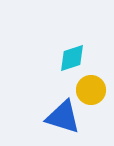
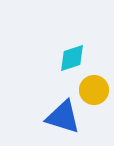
yellow circle: moved 3 px right
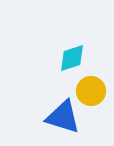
yellow circle: moved 3 px left, 1 px down
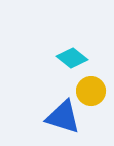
cyan diamond: rotated 56 degrees clockwise
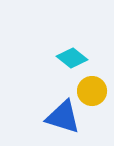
yellow circle: moved 1 px right
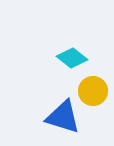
yellow circle: moved 1 px right
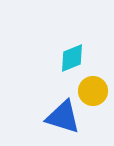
cyan diamond: rotated 60 degrees counterclockwise
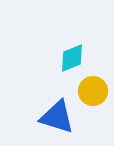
blue triangle: moved 6 px left
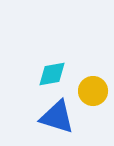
cyan diamond: moved 20 px left, 16 px down; rotated 12 degrees clockwise
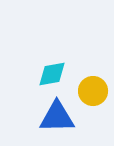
blue triangle: rotated 18 degrees counterclockwise
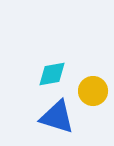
blue triangle: rotated 18 degrees clockwise
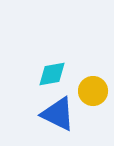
blue triangle: moved 1 px right, 3 px up; rotated 9 degrees clockwise
